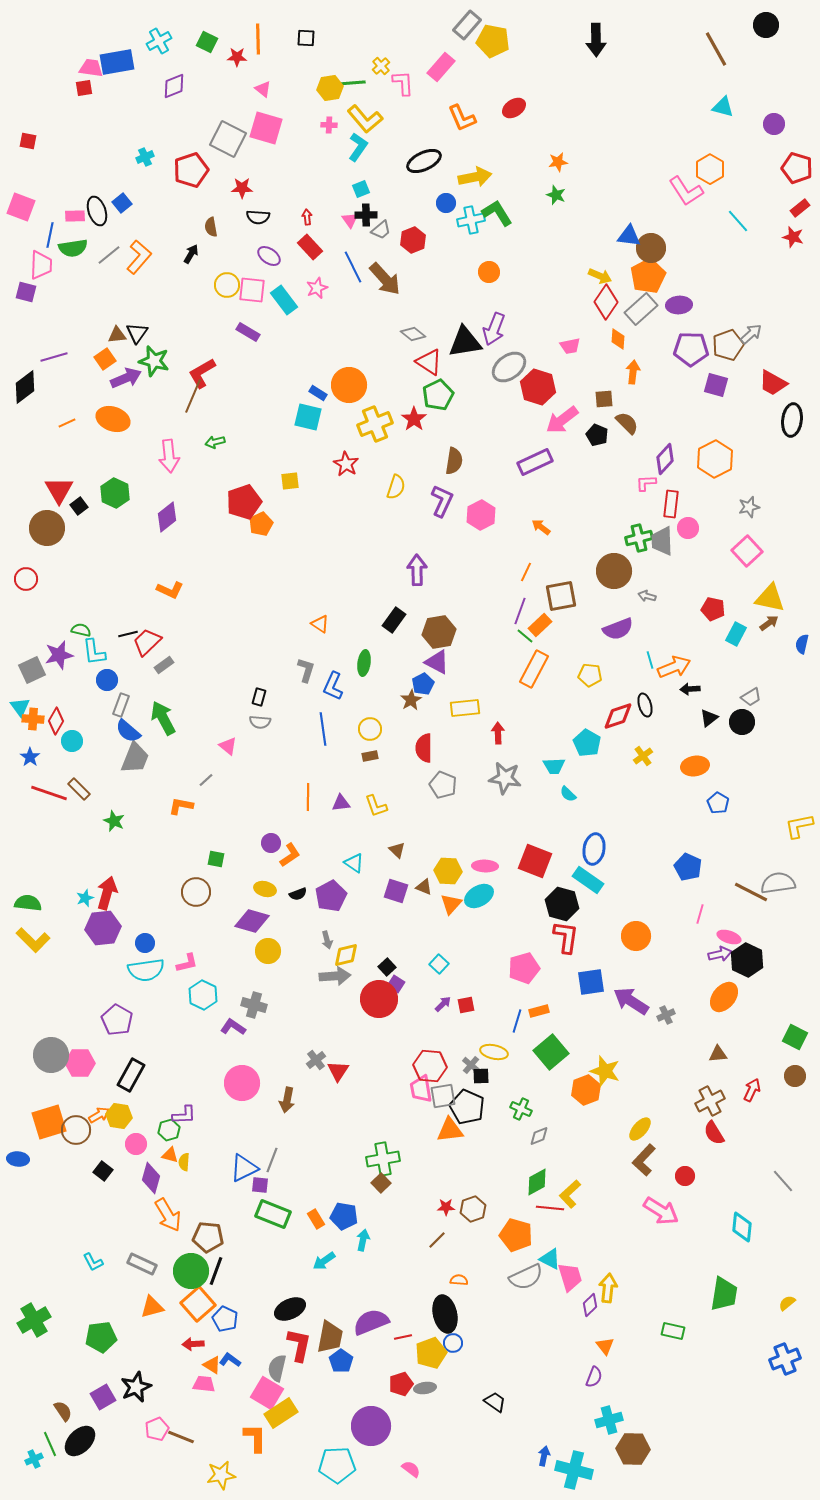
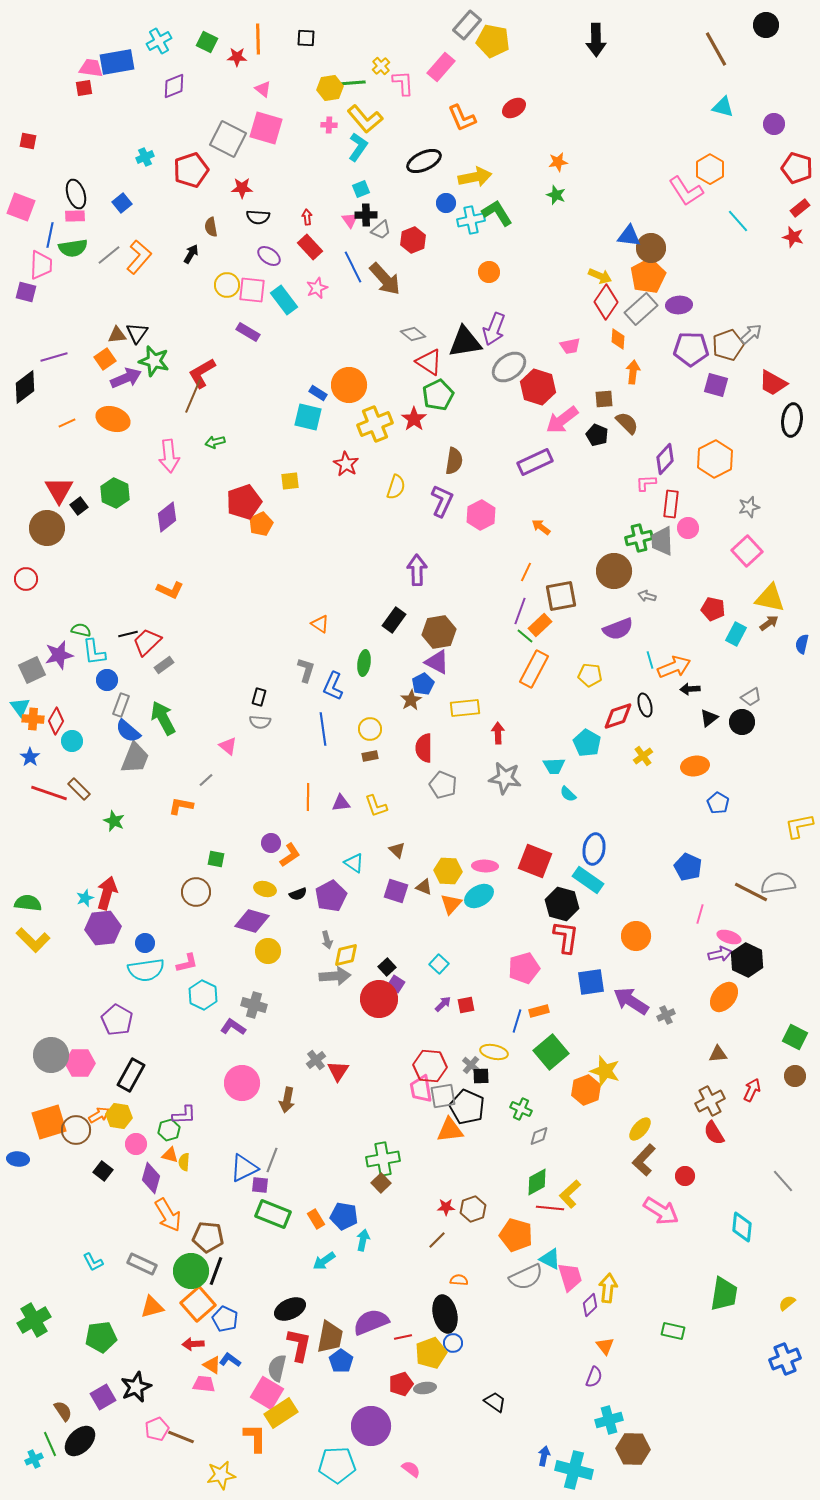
black ellipse at (97, 211): moved 21 px left, 17 px up
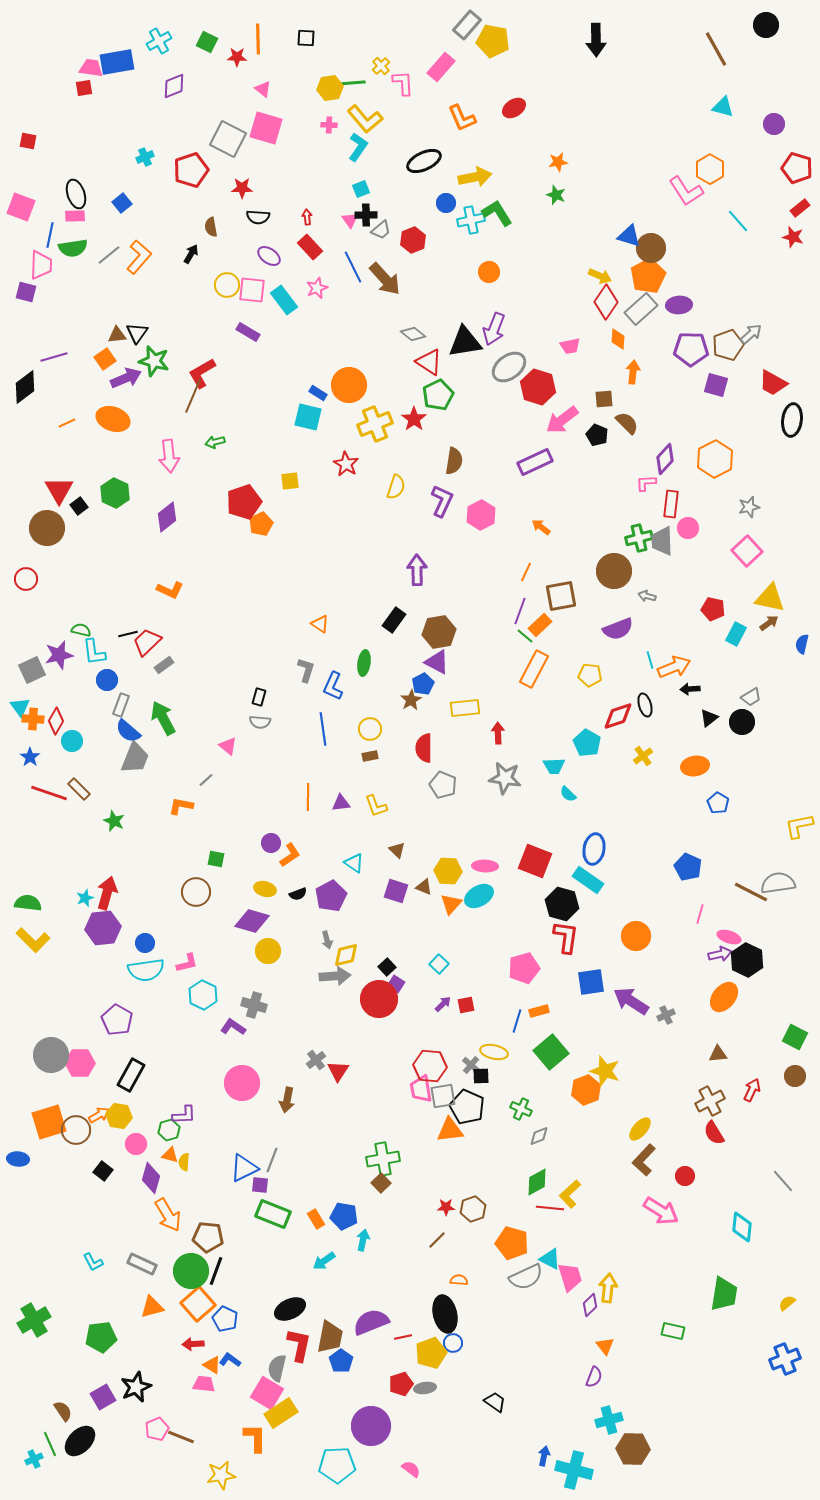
blue triangle at (629, 236): rotated 10 degrees clockwise
orange pentagon at (516, 1235): moved 4 px left, 8 px down
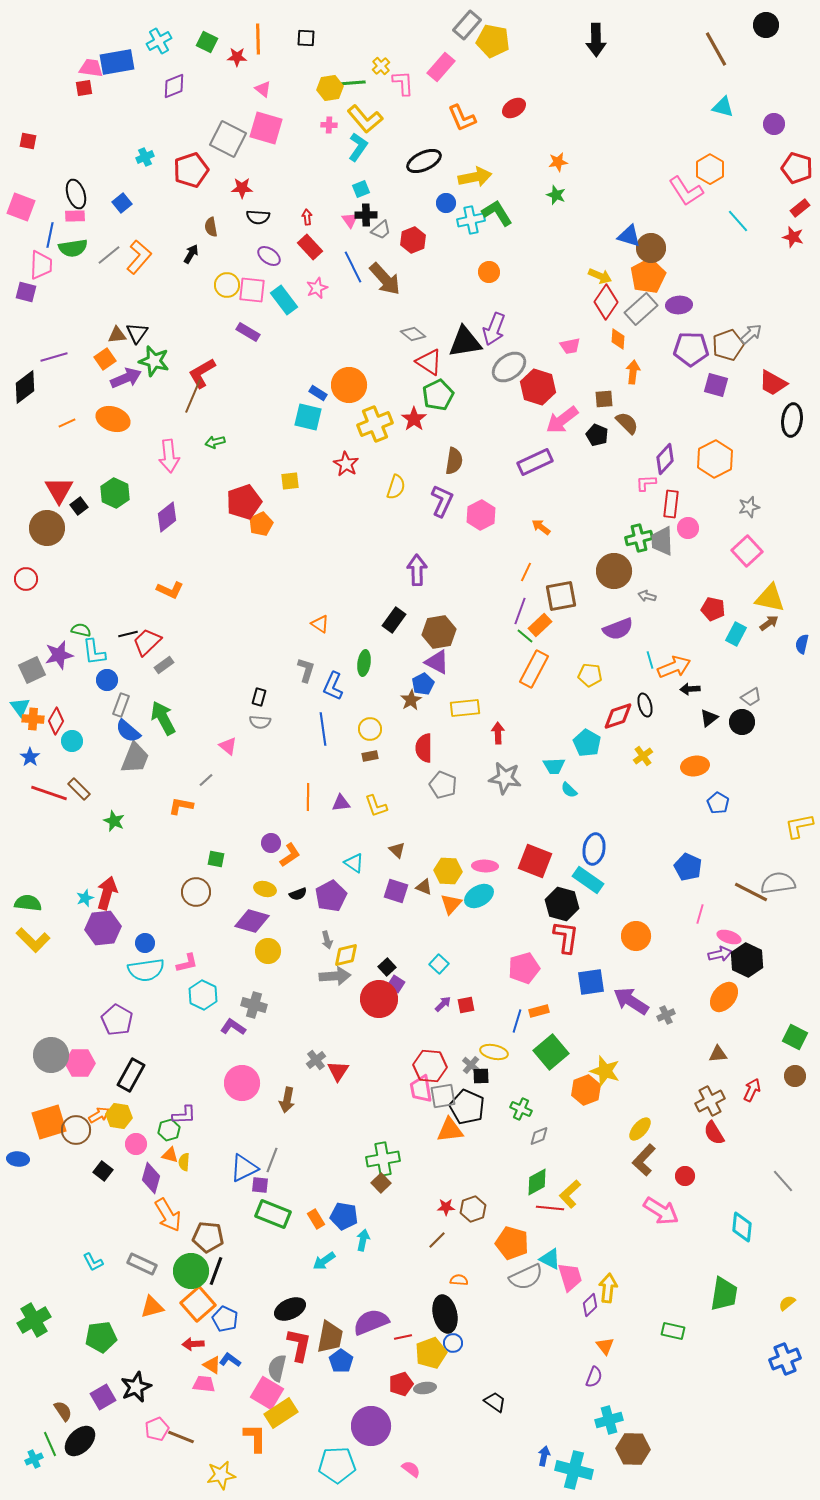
cyan semicircle at (568, 794): moved 1 px right, 4 px up
